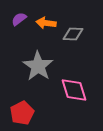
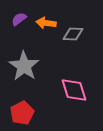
gray star: moved 14 px left
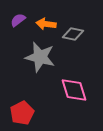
purple semicircle: moved 1 px left, 1 px down
orange arrow: moved 1 px down
gray diamond: rotated 10 degrees clockwise
gray star: moved 16 px right, 9 px up; rotated 20 degrees counterclockwise
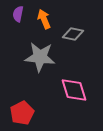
purple semicircle: moved 6 px up; rotated 42 degrees counterclockwise
orange arrow: moved 2 px left, 5 px up; rotated 60 degrees clockwise
gray star: rotated 8 degrees counterclockwise
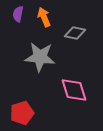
orange arrow: moved 2 px up
gray diamond: moved 2 px right, 1 px up
red pentagon: rotated 10 degrees clockwise
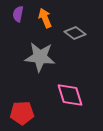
orange arrow: moved 1 px right, 1 px down
gray diamond: rotated 25 degrees clockwise
pink diamond: moved 4 px left, 5 px down
red pentagon: rotated 15 degrees clockwise
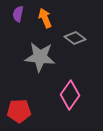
gray diamond: moved 5 px down
pink diamond: rotated 52 degrees clockwise
red pentagon: moved 3 px left, 2 px up
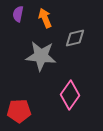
gray diamond: rotated 50 degrees counterclockwise
gray star: moved 1 px right, 1 px up
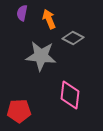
purple semicircle: moved 4 px right, 1 px up
orange arrow: moved 4 px right, 1 px down
gray diamond: moved 2 px left; rotated 40 degrees clockwise
pink diamond: rotated 28 degrees counterclockwise
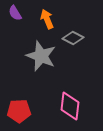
purple semicircle: moved 7 px left; rotated 42 degrees counterclockwise
orange arrow: moved 2 px left
gray star: rotated 16 degrees clockwise
pink diamond: moved 11 px down
